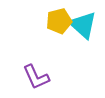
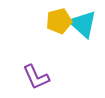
cyan triangle: moved 1 px up
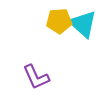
yellow pentagon: rotated 10 degrees clockwise
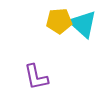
purple L-shape: rotated 12 degrees clockwise
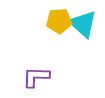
purple L-shape: rotated 104 degrees clockwise
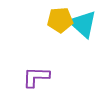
yellow pentagon: moved 1 px right, 1 px up
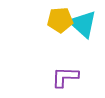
purple L-shape: moved 29 px right
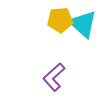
purple L-shape: moved 11 px left; rotated 44 degrees counterclockwise
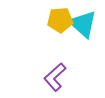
purple L-shape: moved 1 px right
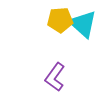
purple L-shape: rotated 12 degrees counterclockwise
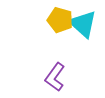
yellow pentagon: rotated 20 degrees clockwise
